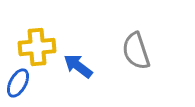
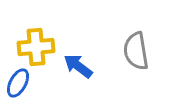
yellow cross: moved 1 px left
gray semicircle: rotated 9 degrees clockwise
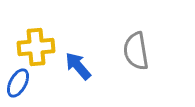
blue arrow: rotated 12 degrees clockwise
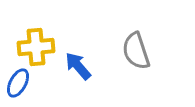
gray semicircle: rotated 9 degrees counterclockwise
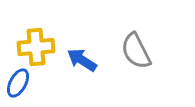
gray semicircle: rotated 9 degrees counterclockwise
blue arrow: moved 4 px right, 6 px up; rotated 16 degrees counterclockwise
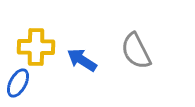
yellow cross: rotated 6 degrees clockwise
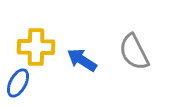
gray semicircle: moved 2 px left, 1 px down
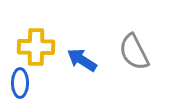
blue ellipse: moved 2 px right; rotated 28 degrees counterclockwise
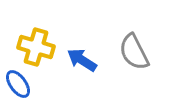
yellow cross: rotated 15 degrees clockwise
blue ellipse: moved 2 px left, 1 px down; rotated 36 degrees counterclockwise
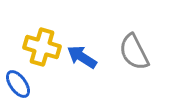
yellow cross: moved 6 px right
blue arrow: moved 3 px up
